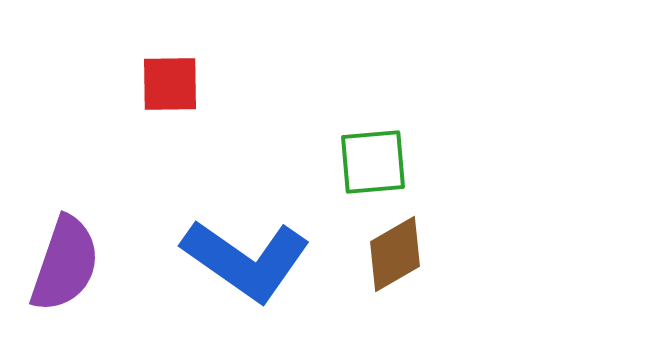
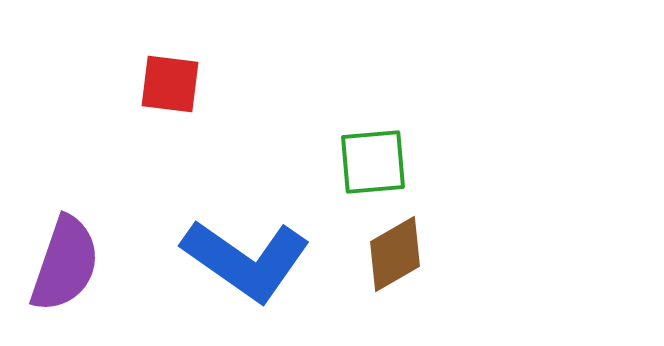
red square: rotated 8 degrees clockwise
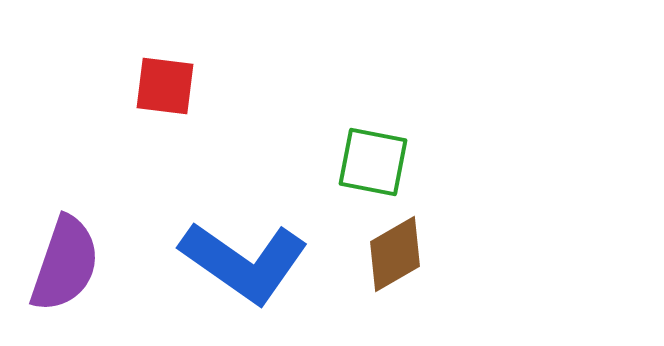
red square: moved 5 px left, 2 px down
green square: rotated 16 degrees clockwise
blue L-shape: moved 2 px left, 2 px down
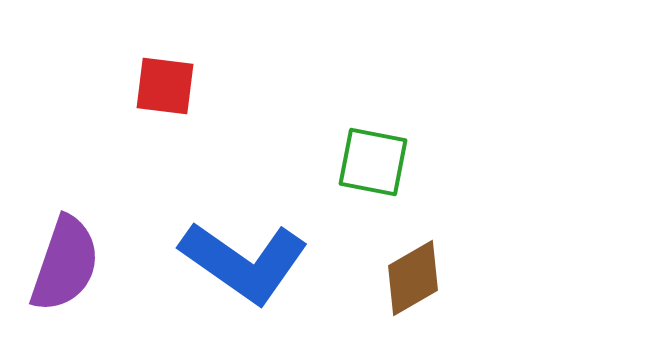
brown diamond: moved 18 px right, 24 px down
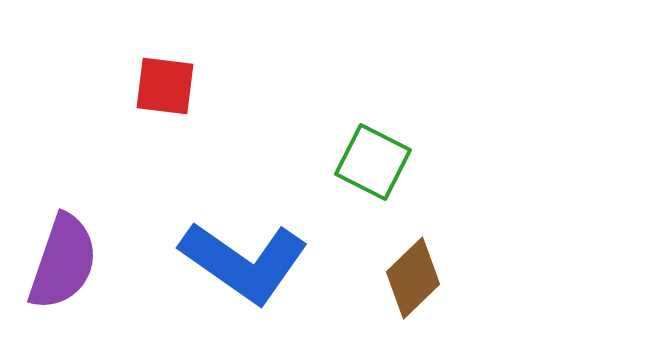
green square: rotated 16 degrees clockwise
purple semicircle: moved 2 px left, 2 px up
brown diamond: rotated 14 degrees counterclockwise
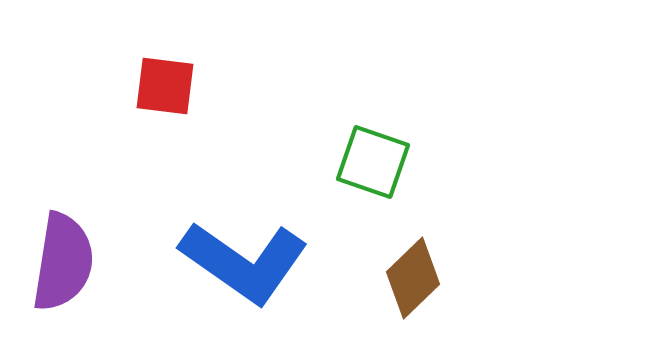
green square: rotated 8 degrees counterclockwise
purple semicircle: rotated 10 degrees counterclockwise
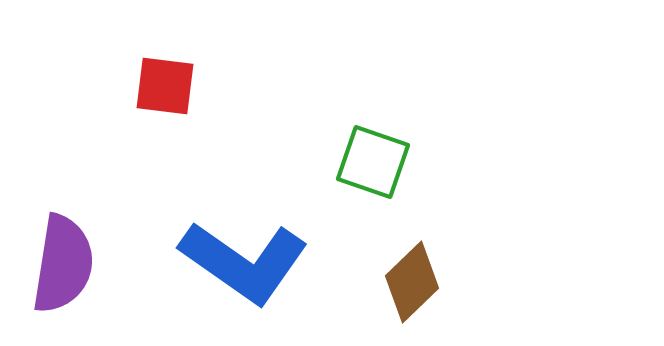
purple semicircle: moved 2 px down
brown diamond: moved 1 px left, 4 px down
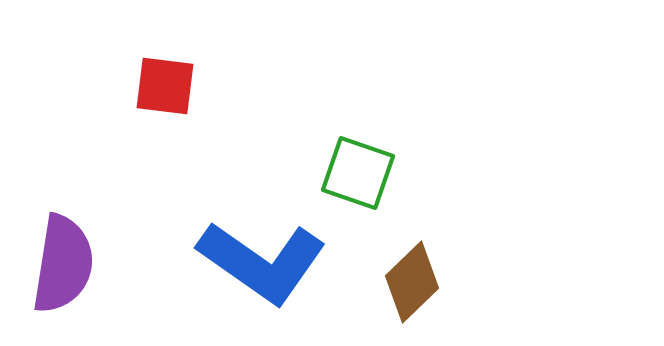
green square: moved 15 px left, 11 px down
blue L-shape: moved 18 px right
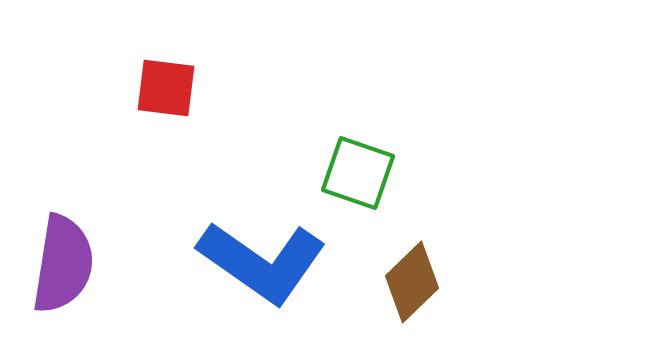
red square: moved 1 px right, 2 px down
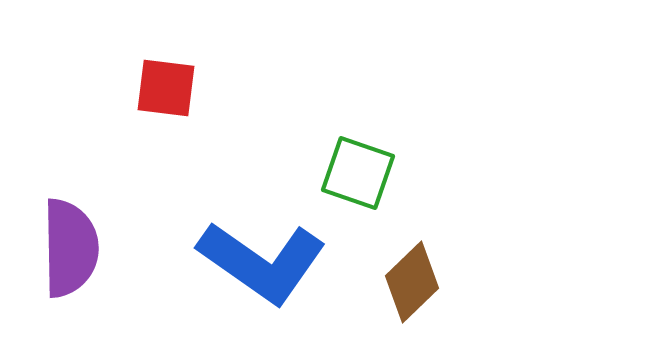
purple semicircle: moved 7 px right, 16 px up; rotated 10 degrees counterclockwise
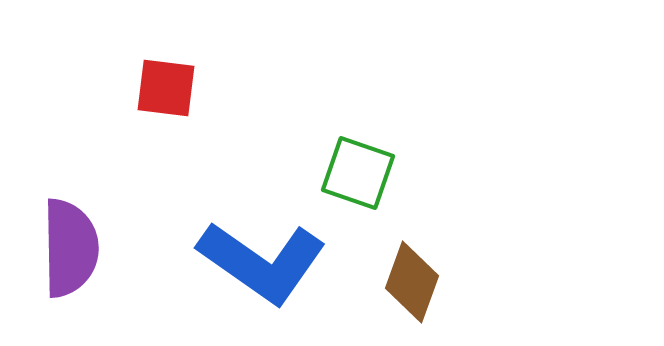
brown diamond: rotated 26 degrees counterclockwise
